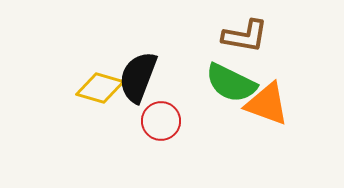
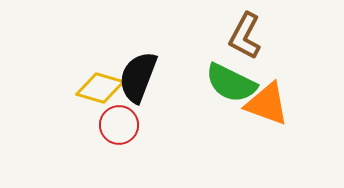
brown L-shape: rotated 108 degrees clockwise
red circle: moved 42 px left, 4 px down
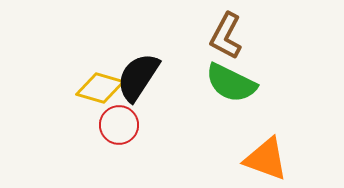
brown L-shape: moved 19 px left
black semicircle: rotated 12 degrees clockwise
orange triangle: moved 1 px left, 55 px down
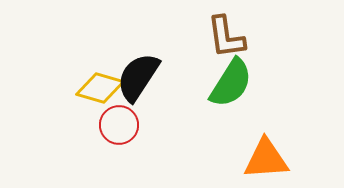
brown L-shape: moved 1 px down; rotated 36 degrees counterclockwise
green semicircle: rotated 84 degrees counterclockwise
orange triangle: rotated 24 degrees counterclockwise
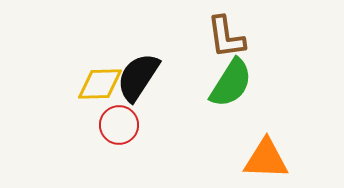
yellow diamond: moved 4 px up; rotated 18 degrees counterclockwise
orange triangle: rotated 6 degrees clockwise
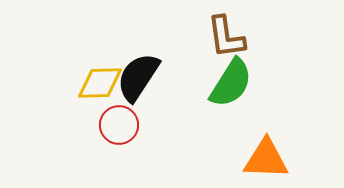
yellow diamond: moved 1 px up
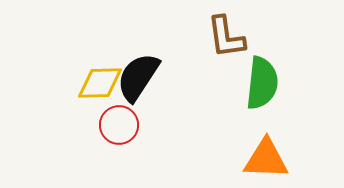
green semicircle: moved 31 px right; rotated 26 degrees counterclockwise
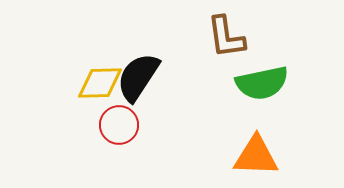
green semicircle: rotated 72 degrees clockwise
orange triangle: moved 10 px left, 3 px up
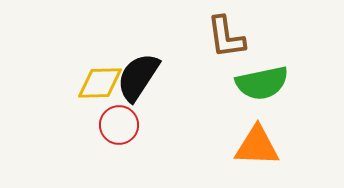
orange triangle: moved 1 px right, 10 px up
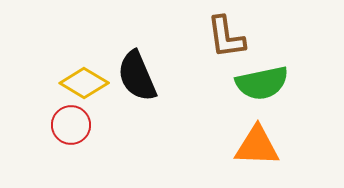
black semicircle: moved 1 px left, 1 px up; rotated 56 degrees counterclockwise
yellow diamond: moved 16 px left; rotated 33 degrees clockwise
red circle: moved 48 px left
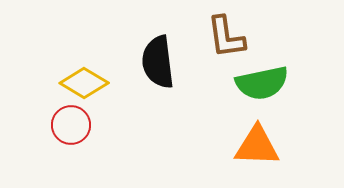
black semicircle: moved 21 px right, 14 px up; rotated 16 degrees clockwise
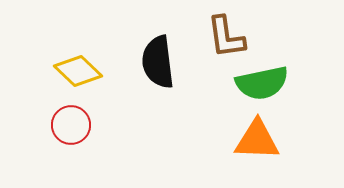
yellow diamond: moved 6 px left, 12 px up; rotated 12 degrees clockwise
orange triangle: moved 6 px up
